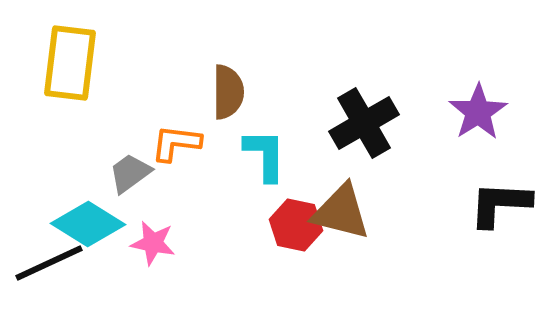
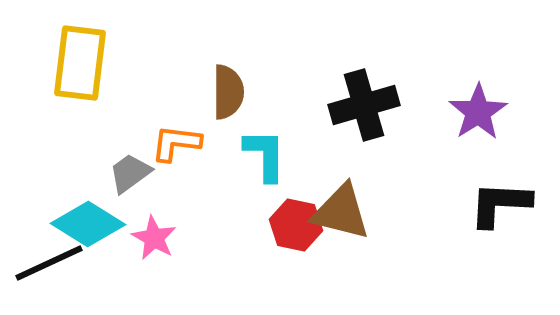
yellow rectangle: moved 10 px right
black cross: moved 18 px up; rotated 14 degrees clockwise
pink star: moved 1 px right, 5 px up; rotated 18 degrees clockwise
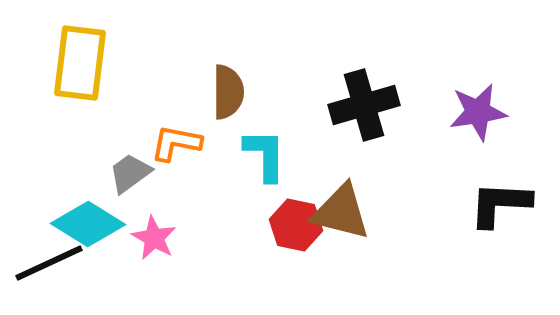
purple star: rotated 24 degrees clockwise
orange L-shape: rotated 4 degrees clockwise
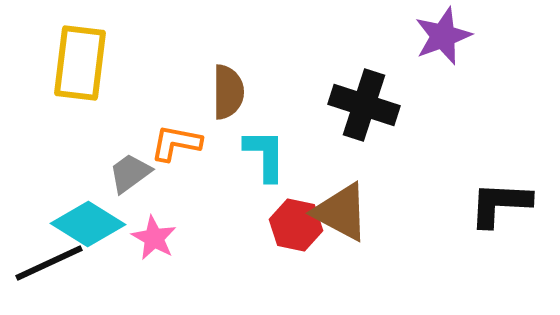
black cross: rotated 34 degrees clockwise
purple star: moved 35 px left, 76 px up; rotated 12 degrees counterclockwise
brown triangle: rotated 14 degrees clockwise
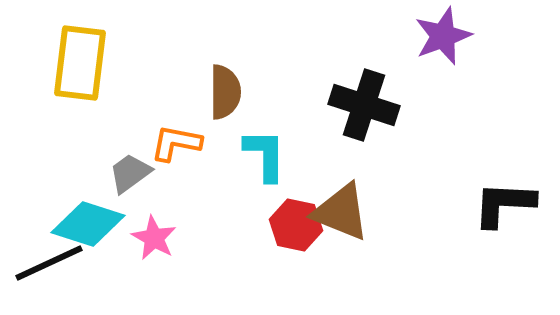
brown semicircle: moved 3 px left
black L-shape: moved 4 px right
brown triangle: rotated 6 degrees counterclockwise
cyan diamond: rotated 14 degrees counterclockwise
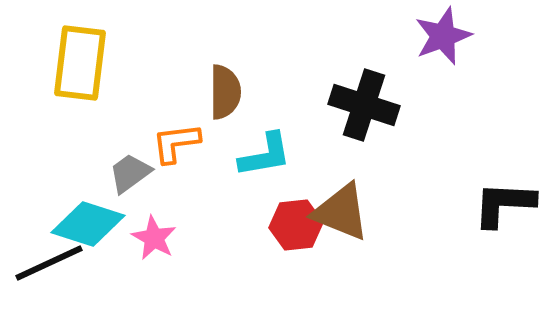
orange L-shape: rotated 18 degrees counterclockwise
cyan L-shape: rotated 80 degrees clockwise
red hexagon: rotated 18 degrees counterclockwise
